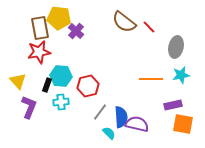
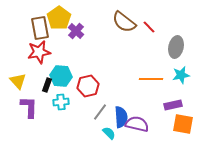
yellow pentagon: rotated 30 degrees clockwise
purple L-shape: rotated 20 degrees counterclockwise
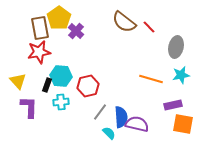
orange line: rotated 15 degrees clockwise
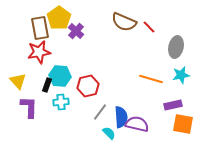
brown semicircle: rotated 15 degrees counterclockwise
cyan hexagon: moved 1 px left
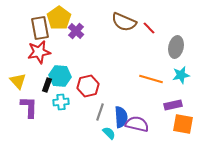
red line: moved 1 px down
gray line: rotated 18 degrees counterclockwise
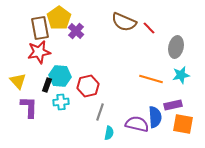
blue semicircle: moved 34 px right
cyan semicircle: rotated 56 degrees clockwise
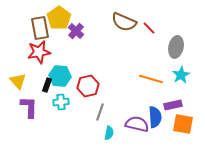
cyan star: rotated 18 degrees counterclockwise
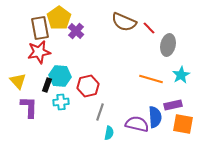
gray ellipse: moved 8 px left, 2 px up
